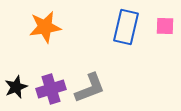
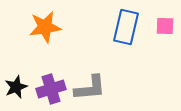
gray L-shape: rotated 16 degrees clockwise
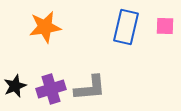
black star: moved 1 px left, 1 px up
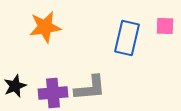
blue rectangle: moved 1 px right, 11 px down
purple cross: moved 2 px right, 4 px down; rotated 12 degrees clockwise
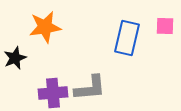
black star: moved 28 px up
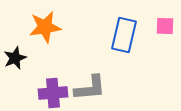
blue rectangle: moved 3 px left, 3 px up
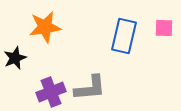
pink square: moved 1 px left, 2 px down
blue rectangle: moved 1 px down
purple cross: moved 2 px left, 1 px up; rotated 16 degrees counterclockwise
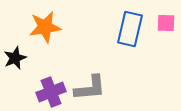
pink square: moved 2 px right, 5 px up
blue rectangle: moved 6 px right, 7 px up
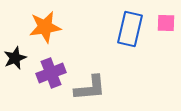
purple cross: moved 19 px up
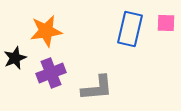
orange star: moved 1 px right, 4 px down
gray L-shape: moved 7 px right
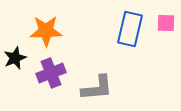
orange star: rotated 8 degrees clockwise
